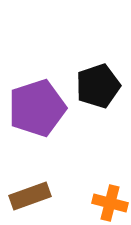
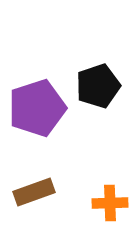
brown rectangle: moved 4 px right, 4 px up
orange cross: rotated 16 degrees counterclockwise
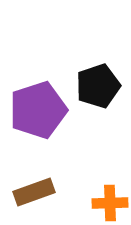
purple pentagon: moved 1 px right, 2 px down
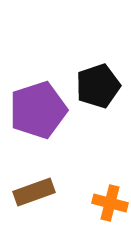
orange cross: rotated 16 degrees clockwise
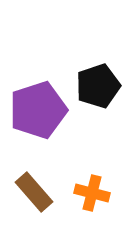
brown rectangle: rotated 69 degrees clockwise
orange cross: moved 18 px left, 10 px up
